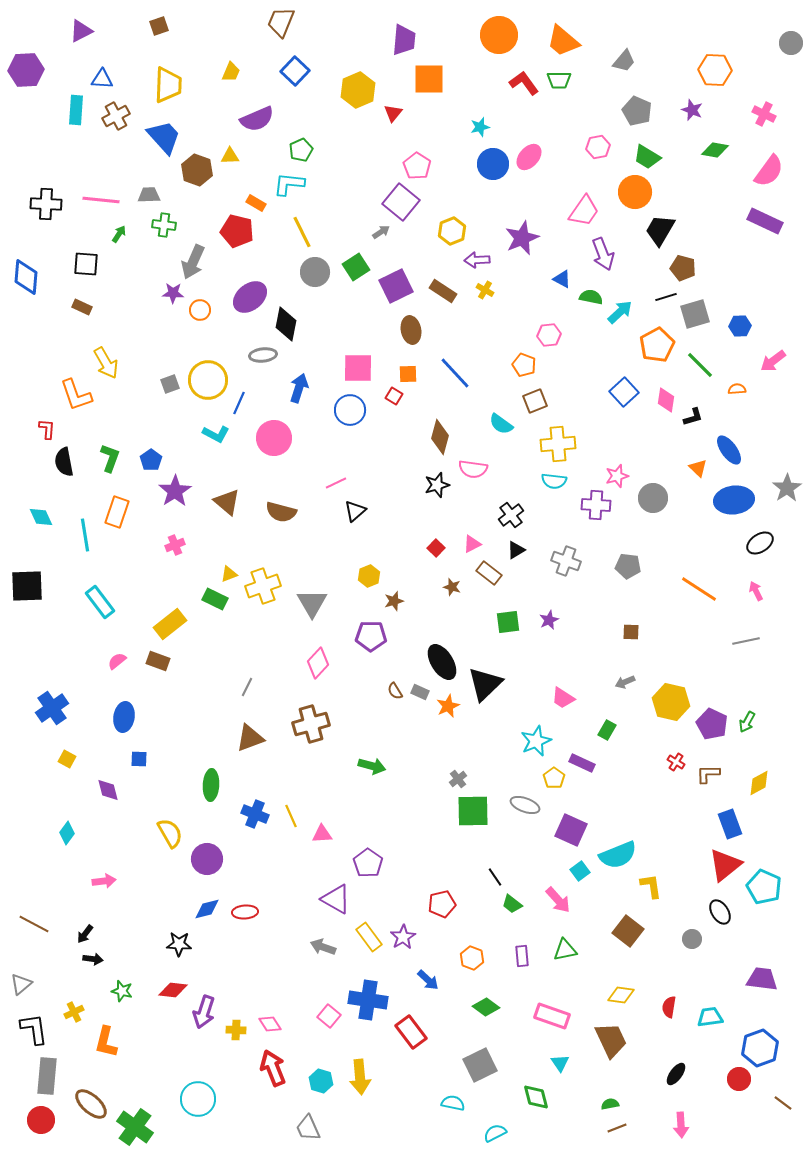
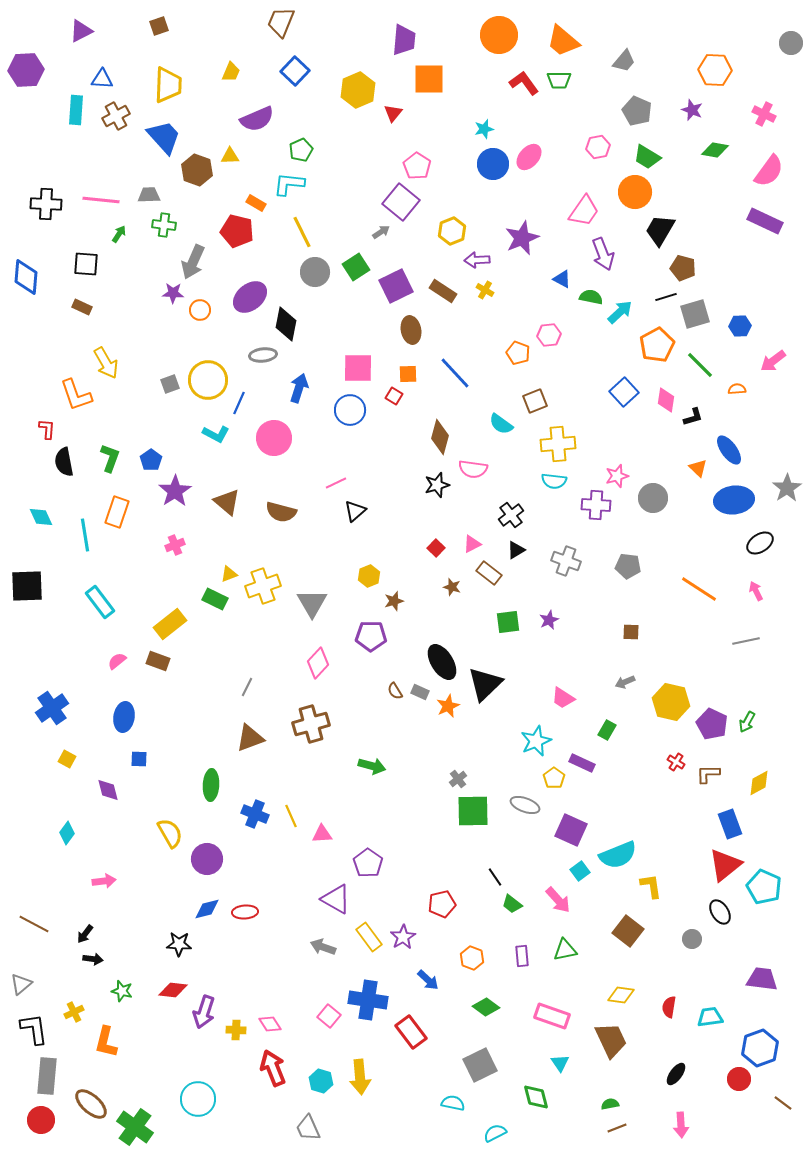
cyan star at (480, 127): moved 4 px right, 2 px down
orange pentagon at (524, 365): moved 6 px left, 12 px up
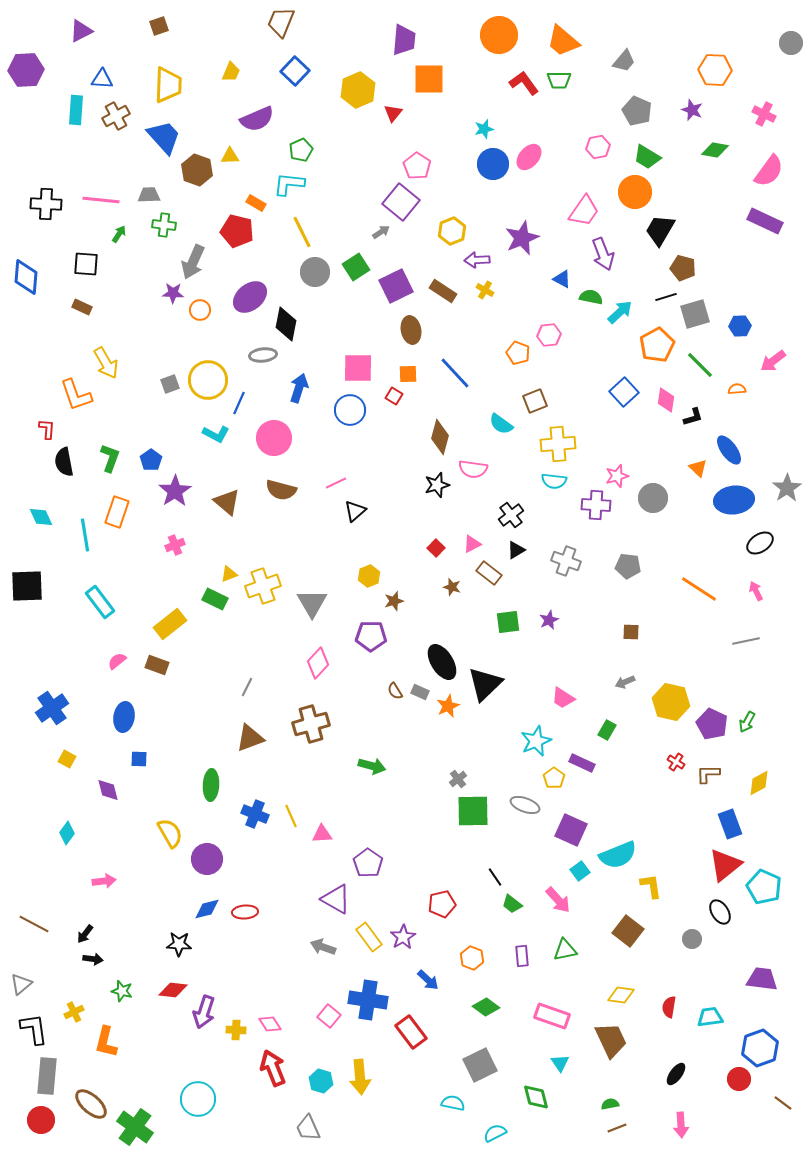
brown semicircle at (281, 512): moved 22 px up
brown rectangle at (158, 661): moved 1 px left, 4 px down
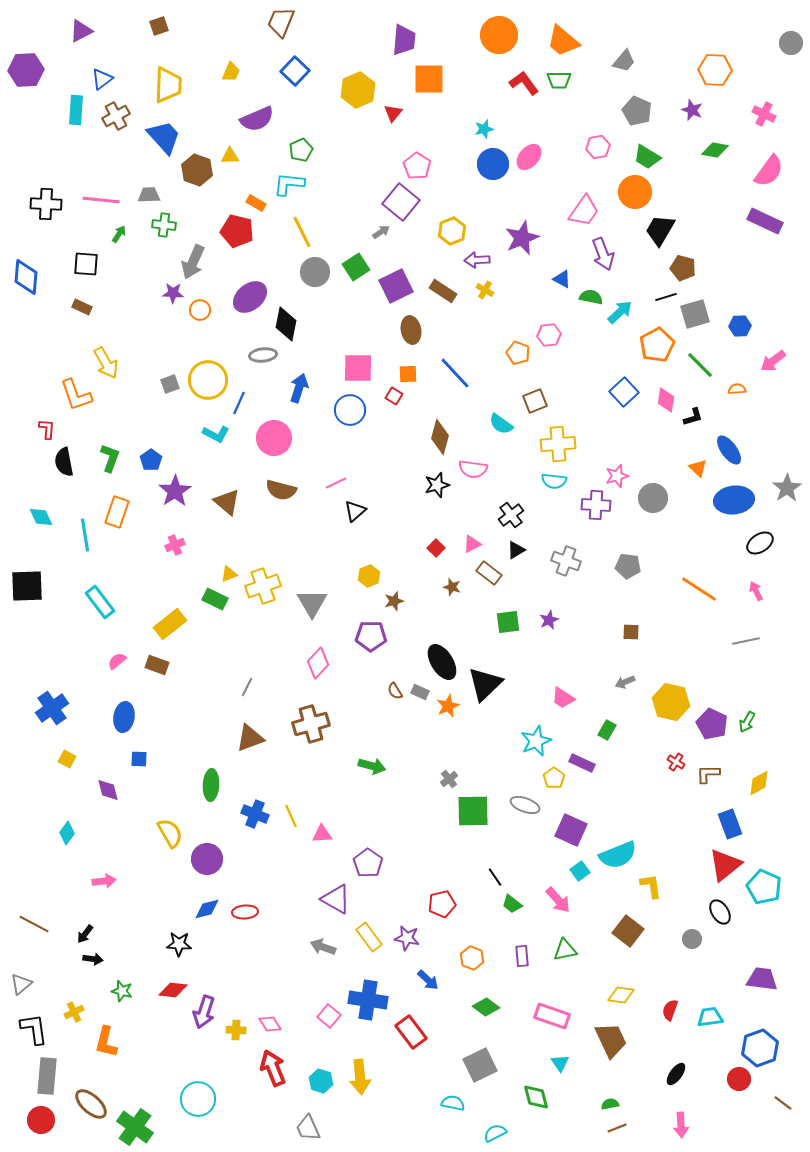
blue triangle at (102, 79): rotated 40 degrees counterclockwise
gray cross at (458, 779): moved 9 px left
purple star at (403, 937): moved 4 px right, 1 px down; rotated 30 degrees counterclockwise
red semicircle at (669, 1007): moved 1 px right, 3 px down; rotated 10 degrees clockwise
